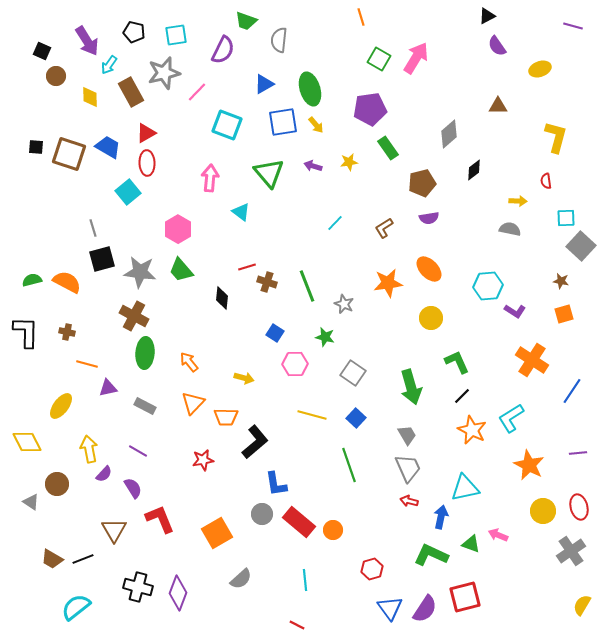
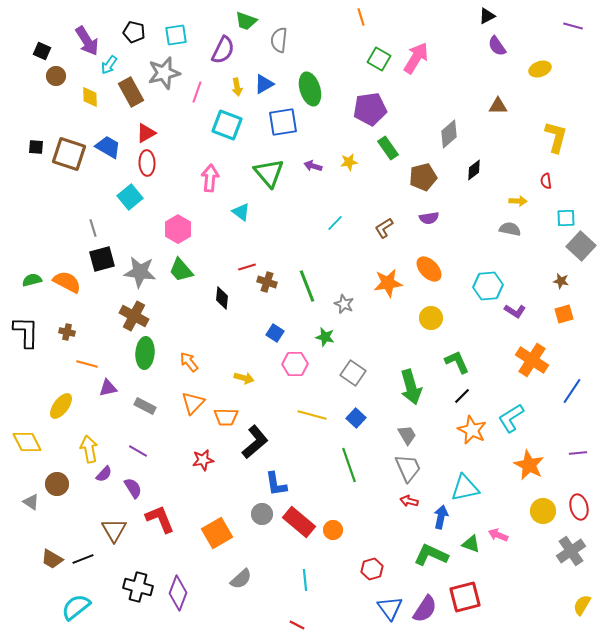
pink line at (197, 92): rotated 25 degrees counterclockwise
yellow arrow at (316, 125): moved 79 px left, 38 px up; rotated 30 degrees clockwise
brown pentagon at (422, 183): moved 1 px right, 6 px up
cyan square at (128, 192): moved 2 px right, 5 px down
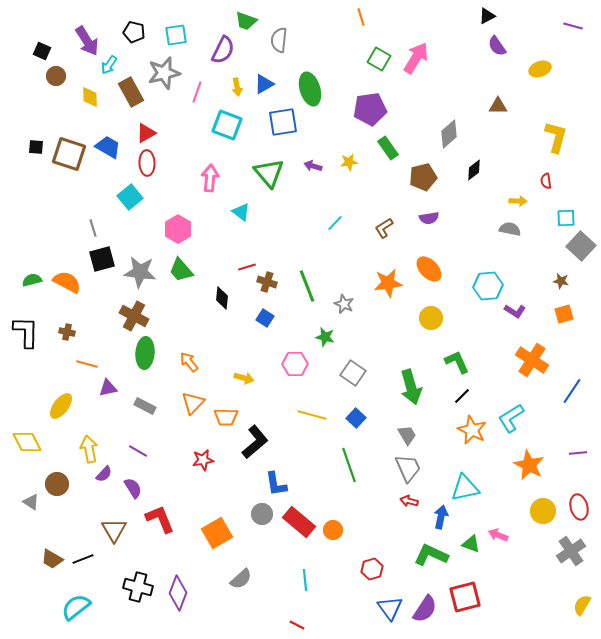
blue square at (275, 333): moved 10 px left, 15 px up
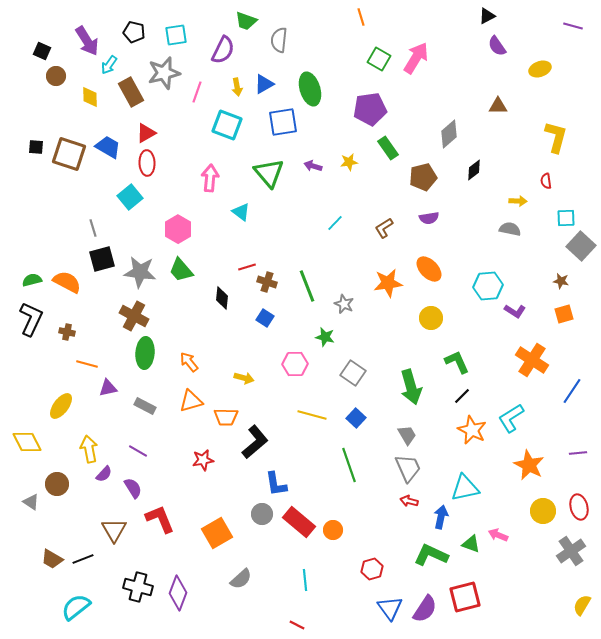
black L-shape at (26, 332): moved 5 px right, 13 px up; rotated 24 degrees clockwise
orange triangle at (193, 403): moved 2 px left, 2 px up; rotated 30 degrees clockwise
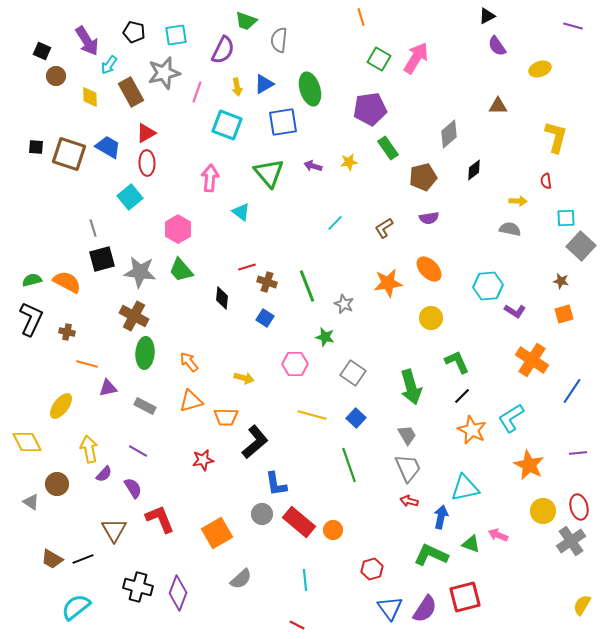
gray cross at (571, 551): moved 10 px up
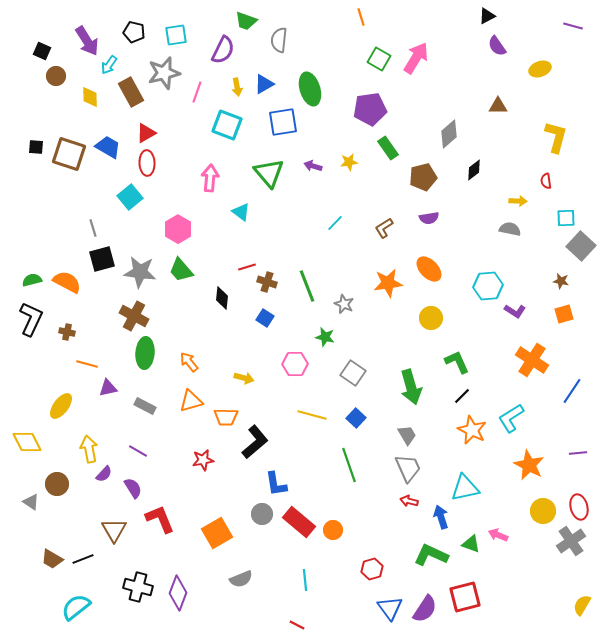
blue arrow at (441, 517): rotated 30 degrees counterclockwise
gray semicircle at (241, 579): rotated 20 degrees clockwise
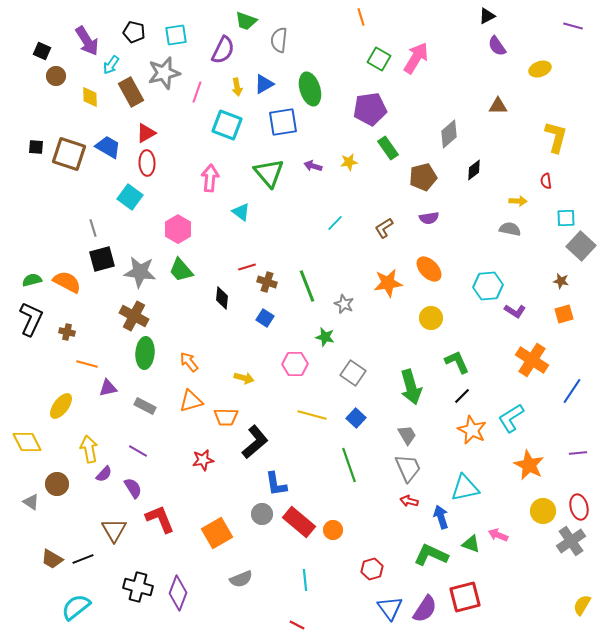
cyan arrow at (109, 65): moved 2 px right
cyan square at (130, 197): rotated 15 degrees counterclockwise
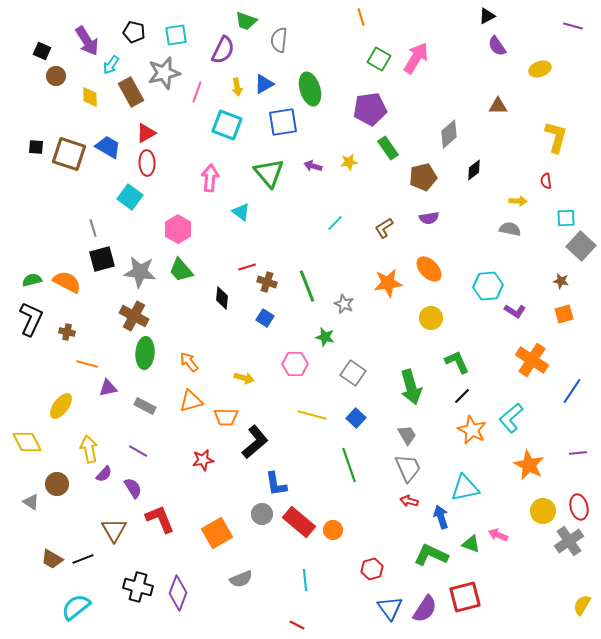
cyan L-shape at (511, 418): rotated 8 degrees counterclockwise
gray cross at (571, 541): moved 2 px left
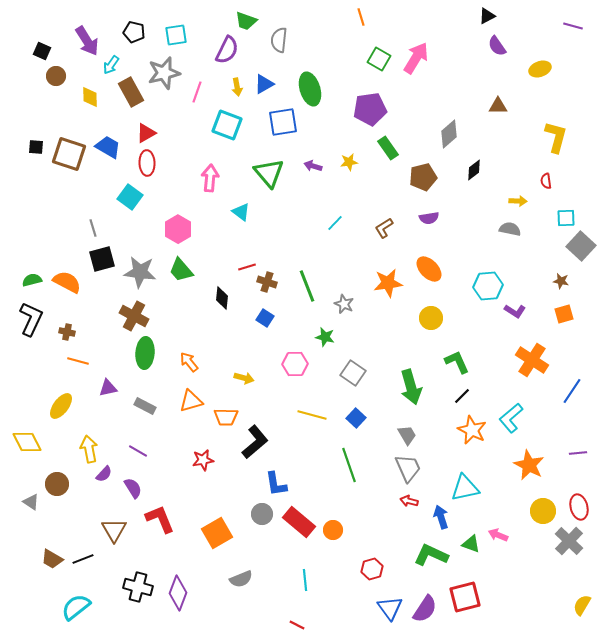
purple semicircle at (223, 50): moved 4 px right
orange line at (87, 364): moved 9 px left, 3 px up
gray cross at (569, 541): rotated 12 degrees counterclockwise
